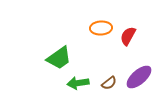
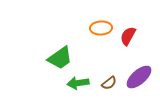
green trapezoid: moved 1 px right
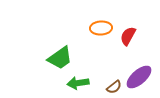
brown semicircle: moved 5 px right, 4 px down
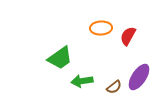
purple ellipse: rotated 16 degrees counterclockwise
green arrow: moved 4 px right, 2 px up
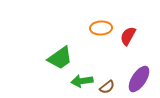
purple ellipse: moved 2 px down
brown semicircle: moved 7 px left
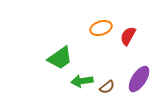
orange ellipse: rotated 15 degrees counterclockwise
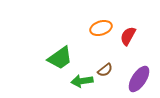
brown semicircle: moved 2 px left, 17 px up
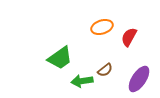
orange ellipse: moved 1 px right, 1 px up
red semicircle: moved 1 px right, 1 px down
